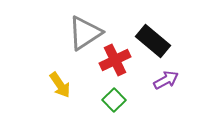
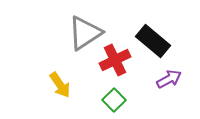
purple arrow: moved 3 px right, 1 px up
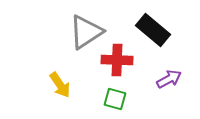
gray triangle: moved 1 px right, 1 px up
black rectangle: moved 11 px up
red cross: moved 2 px right; rotated 28 degrees clockwise
green square: moved 1 px right, 1 px up; rotated 30 degrees counterclockwise
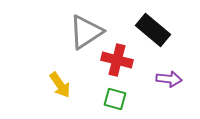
red cross: rotated 12 degrees clockwise
purple arrow: rotated 35 degrees clockwise
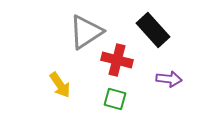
black rectangle: rotated 8 degrees clockwise
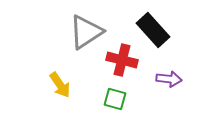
red cross: moved 5 px right
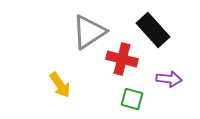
gray triangle: moved 3 px right
red cross: moved 1 px up
green square: moved 17 px right
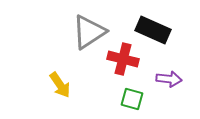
black rectangle: rotated 24 degrees counterclockwise
red cross: moved 1 px right
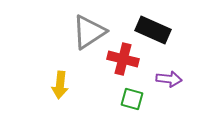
yellow arrow: rotated 40 degrees clockwise
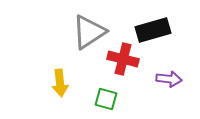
black rectangle: rotated 40 degrees counterclockwise
yellow arrow: moved 2 px up; rotated 12 degrees counterclockwise
green square: moved 26 px left
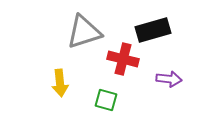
gray triangle: moved 5 px left; rotated 15 degrees clockwise
green square: moved 1 px down
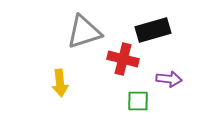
green square: moved 32 px right, 1 px down; rotated 15 degrees counterclockwise
